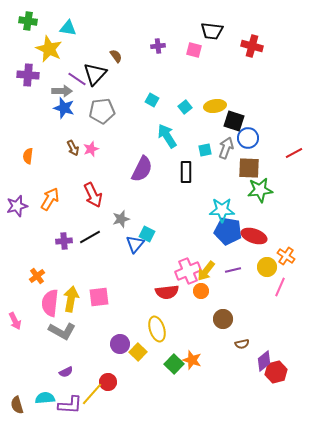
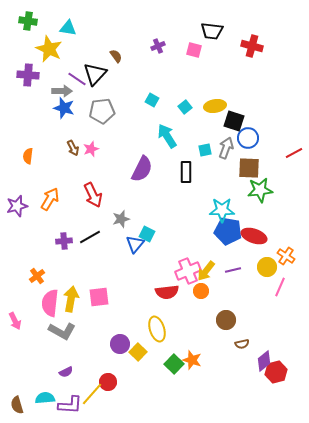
purple cross at (158, 46): rotated 16 degrees counterclockwise
brown circle at (223, 319): moved 3 px right, 1 px down
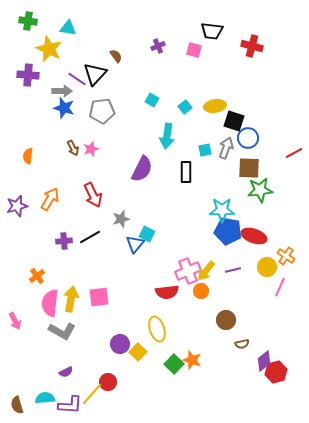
cyan arrow at (167, 136): rotated 140 degrees counterclockwise
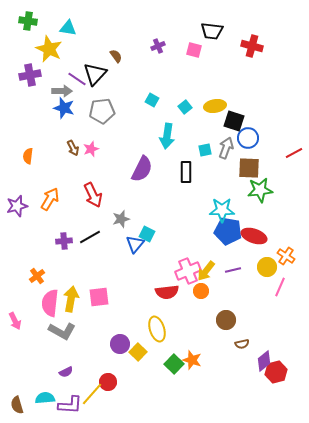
purple cross at (28, 75): moved 2 px right; rotated 15 degrees counterclockwise
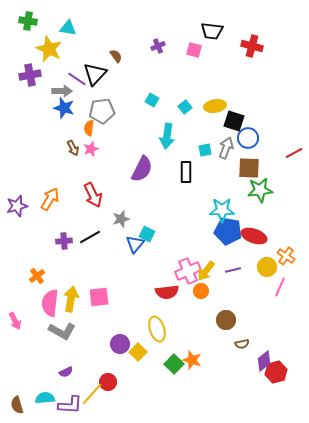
orange semicircle at (28, 156): moved 61 px right, 28 px up
